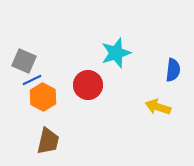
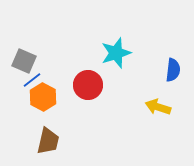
blue line: rotated 12 degrees counterclockwise
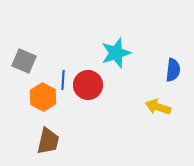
blue line: moved 31 px right; rotated 48 degrees counterclockwise
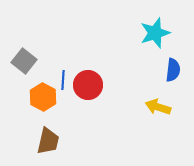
cyan star: moved 39 px right, 20 px up
gray square: rotated 15 degrees clockwise
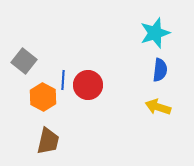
blue semicircle: moved 13 px left
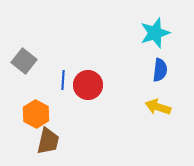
orange hexagon: moved 7 px left, 17 px down
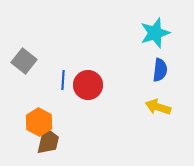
orange hexagon: moved 3 px right, 8 px down
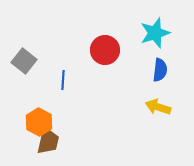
red circle: moved 17 px right, 35 px up
